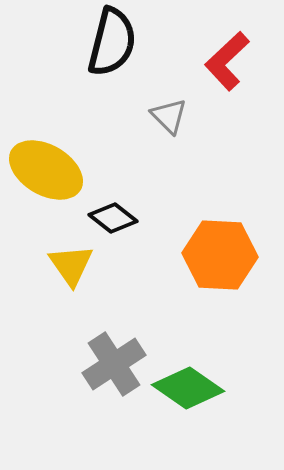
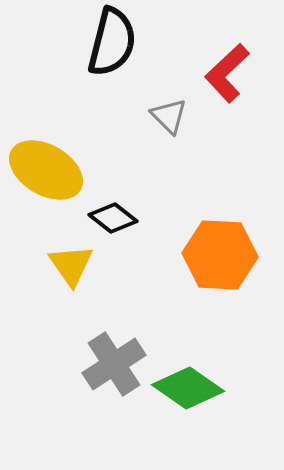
red L-shape: moved 12 px down
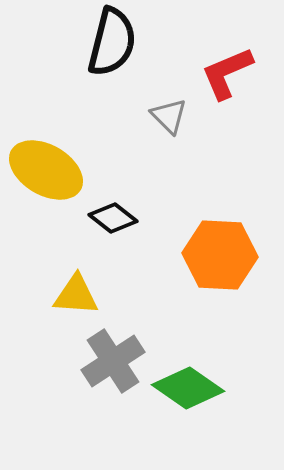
red L-shape: rotated 20 degrees clockwise
yellow triangle: moved 5 px right, 30 px down; rotated 51 degrees counterclockwise
gray cross: moved 1 px left, 3 px up
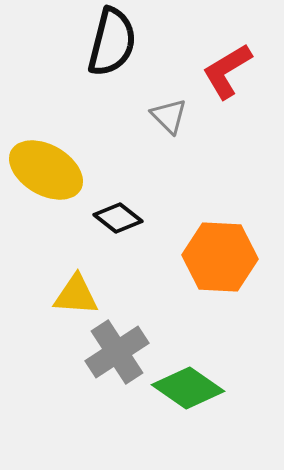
red L-shape: moved 2 px up; rotated 8 degrees counterclockwise
black diamond: moved 5 px right
orange hexagon: moved 2 px down
gray cross: moved 4 px right, 9 px up
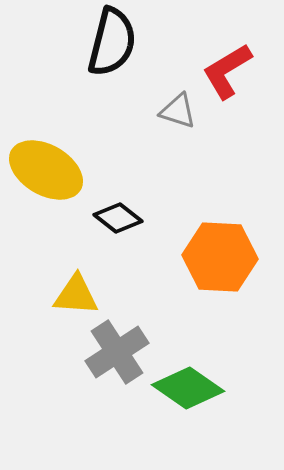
gray triangle: moved 9 px right, 5 px up; rotated 27 degrees counterclockwise
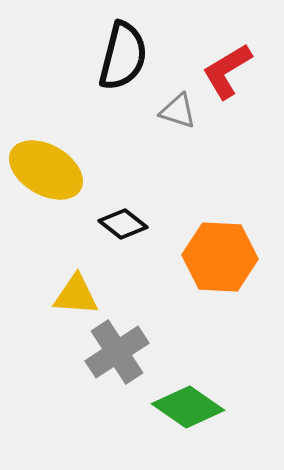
black semicircle: moved 11 px right, 14 px down
black diamond: moved 5 px right, 6 px down
green diamond: moved 19 px down
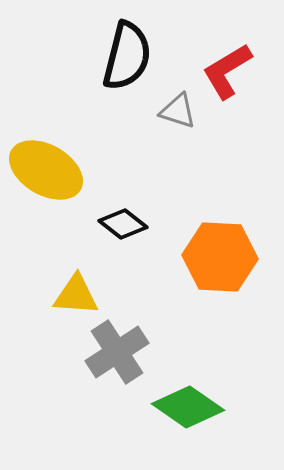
black semicircle: moved 4 px right
